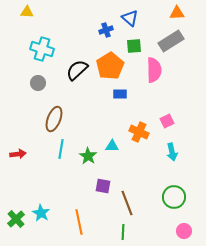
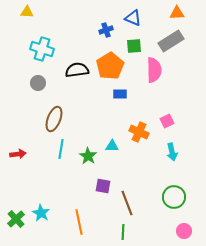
blue triangle: moved 3 px right; rotated 18 degrees counterclockwise
black semicircle: rotated 35 degrees clockwise
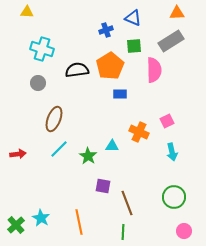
cyan line: moved 2 px left; rotated 36 degrees clockwise
cyan star: moved 5 px down
green cross: moved 6 px down
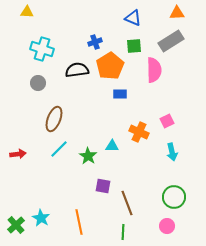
blue cross: moved 11 px left, 12 px down
pink circle: moved 17 px left, 5 px up
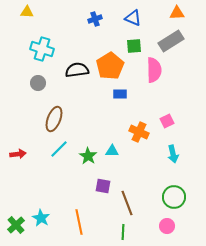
blue cross: moved 23 px up
cyan triangle: moved 5 px down
cyan arrow: moved 1 px right, 2 px down
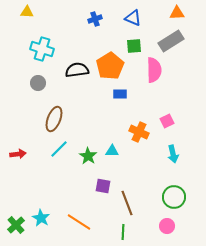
orange line: rotated 45 degrees counterclockwise
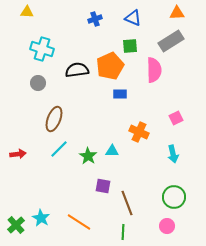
green square: moved 4 px left
orange pentagon: rotated 8 degrees clockwise
pink square: moved 9 px right, 3 px up
